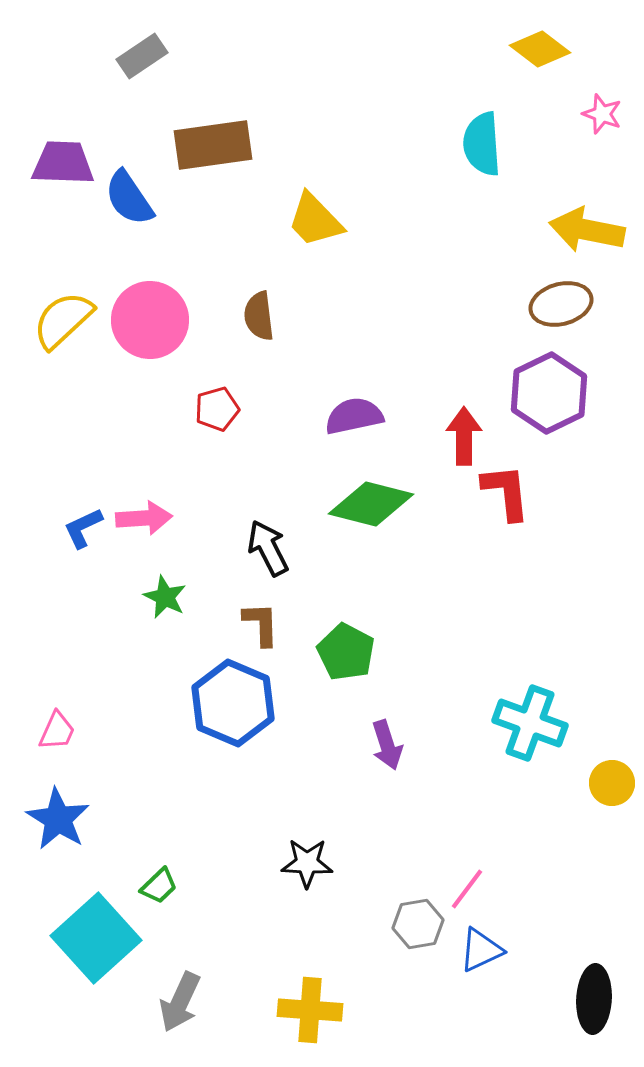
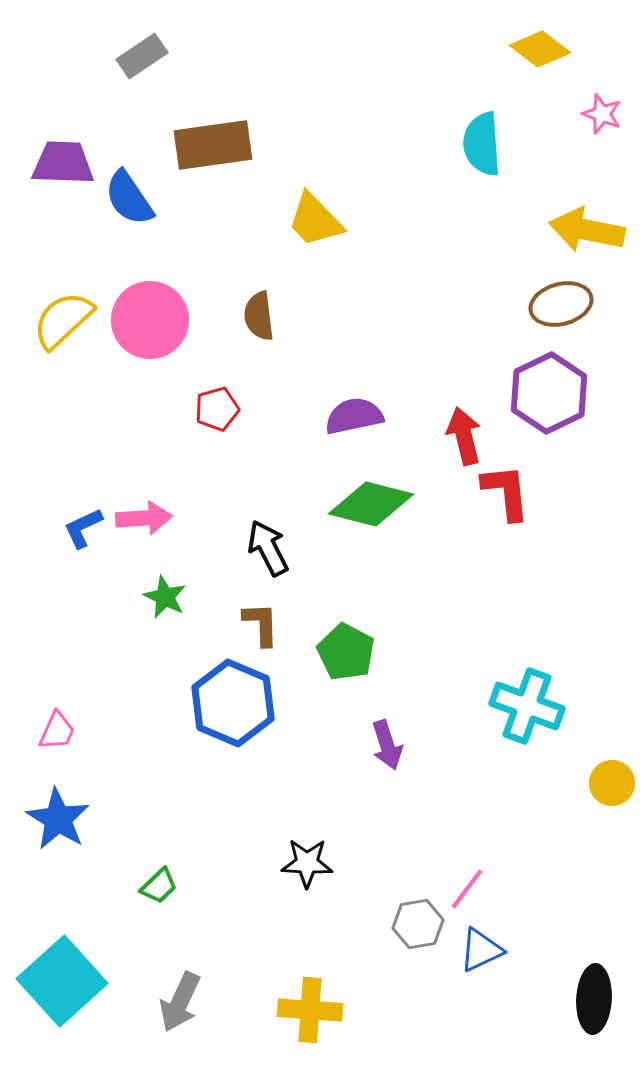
red arrow: rotated 14 degrees counterclockwise
cyan cross: moved 3 px left, 17 px up
cyan square: moved 34 px left, 43 px down
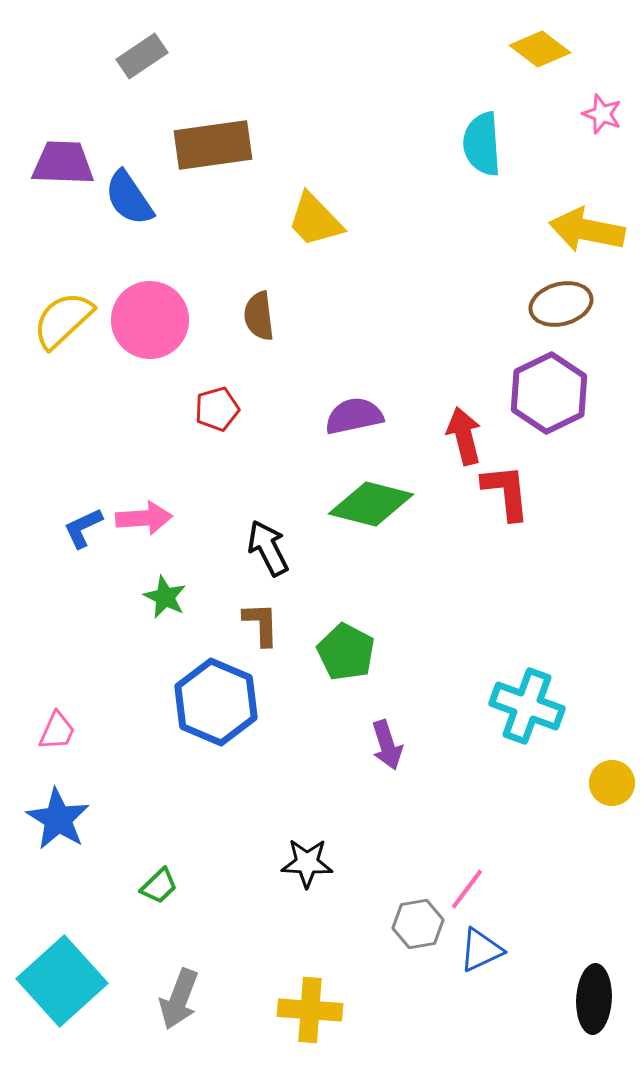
blue hexagon: moved 17 px left, 1 px up
gray arrow: moved 1 px left, 3 px up; rotated 4 degrees counterclockwise
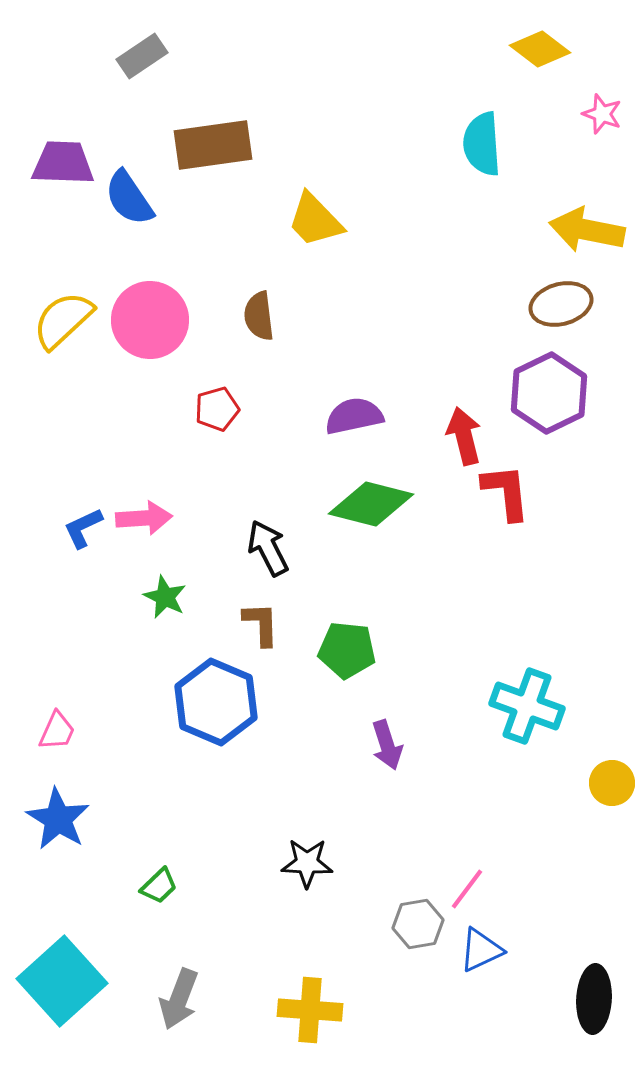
green pentagon: moved 1 px right, 2 px up; rotated 22 degrees counterclockwise
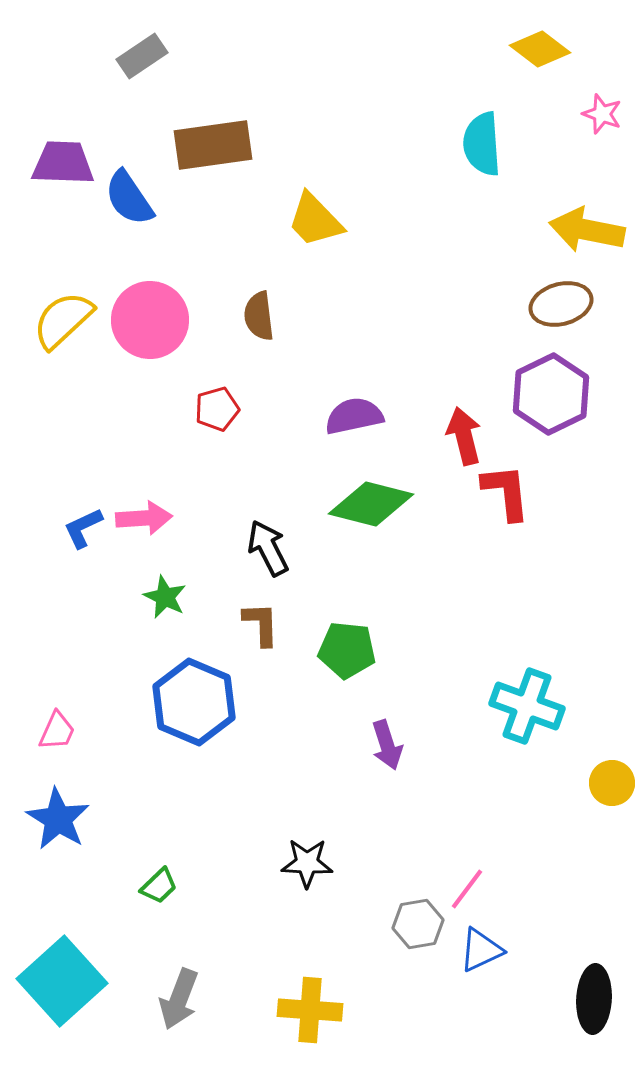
purple hexagon: moved 2 px right, 1 px down
blue hexagon: moved 22 px left
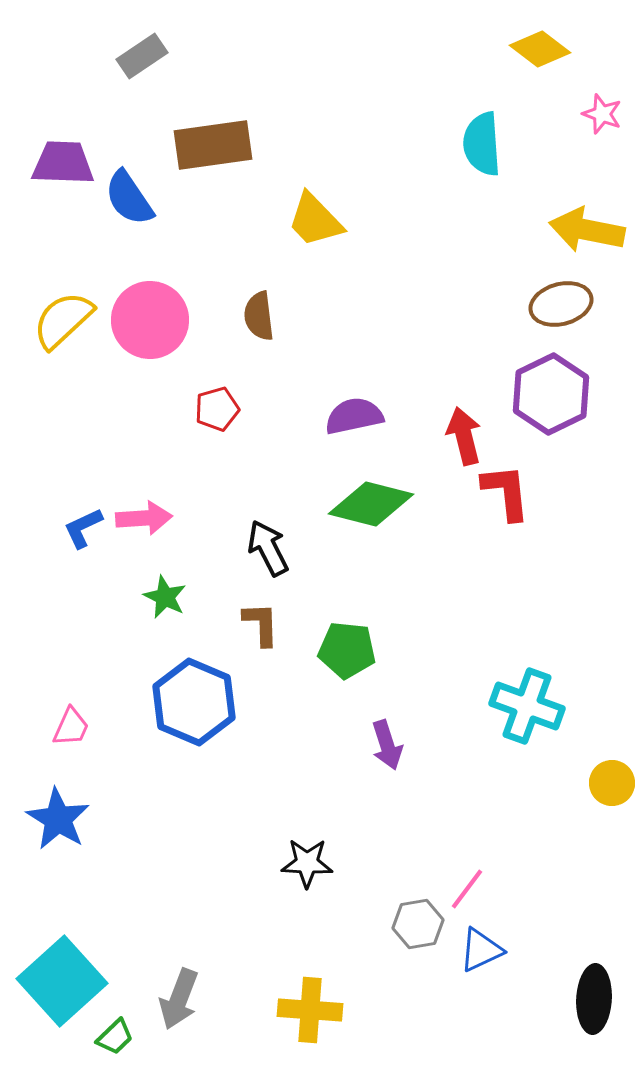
pink trapezoid: moved 14 px right, 4 px up
green trapezoid: moved 44 px left, 151 px down
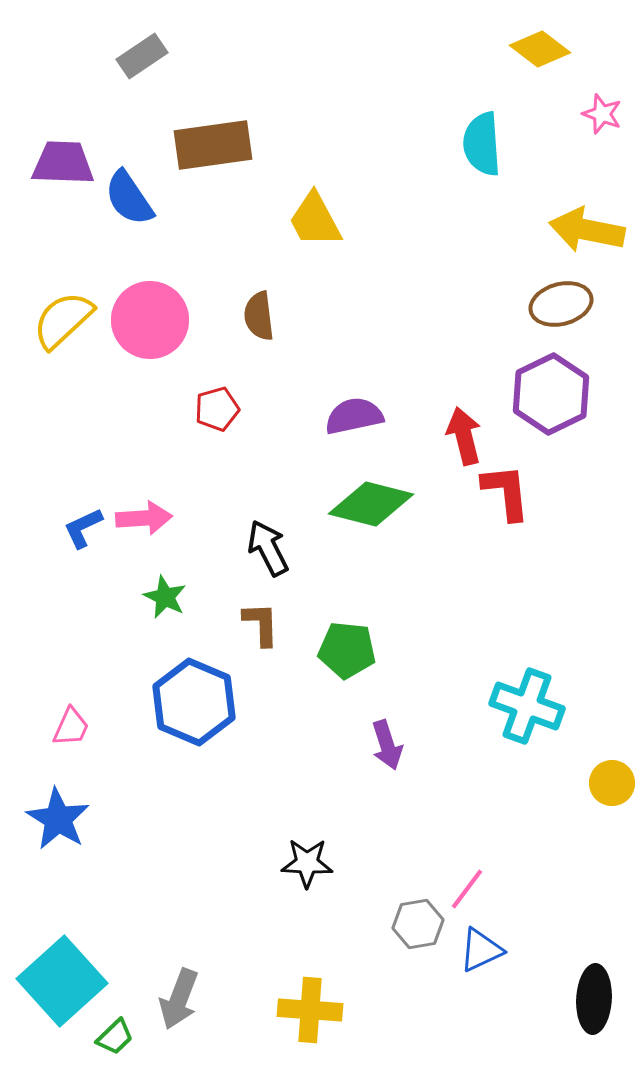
yellow trapezoid: rotated 16 degrees clockwise
